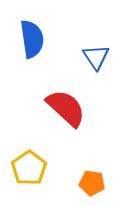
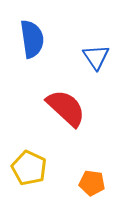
yellow pentagon: rotated 12 degrees counterclockwise
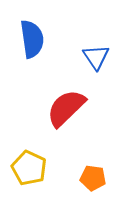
red semicircle: rotated 87 degrees counterclockwise
orange pentagon: moved 1 px right, 5 px up
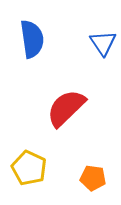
blue triangle: moved 7 px right, 14 px up
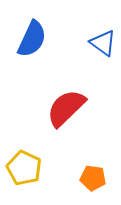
blue semicircle: rotated 33 degrees clockwise
blue triangle: rotated 20 degrees counterclockwise
yellow pentagon: moved 5 px left
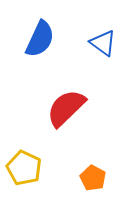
blue semicircle: moved 8 px right
orange pentagon: rotated 20 degrees clockwise
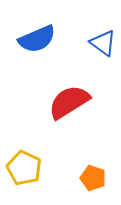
blue semicircle: moved 3 px left; rotated 42 degrees clockwise
red semicircle: moved 3 px right, 6 px up; rotated 12 degrees clockwise
orange pentagon: rotated 10 degrees counterclockwise
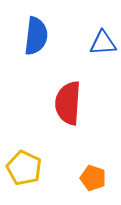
blue semicircle: moved 1 px left, 3 px up; rotated 60 degrees counterclockwise
blue triangle: rotated 40 degrees counterclockwise
red semicircle: moved 1 px left, 1 px down; rotated 54 degrees counterclockwise
